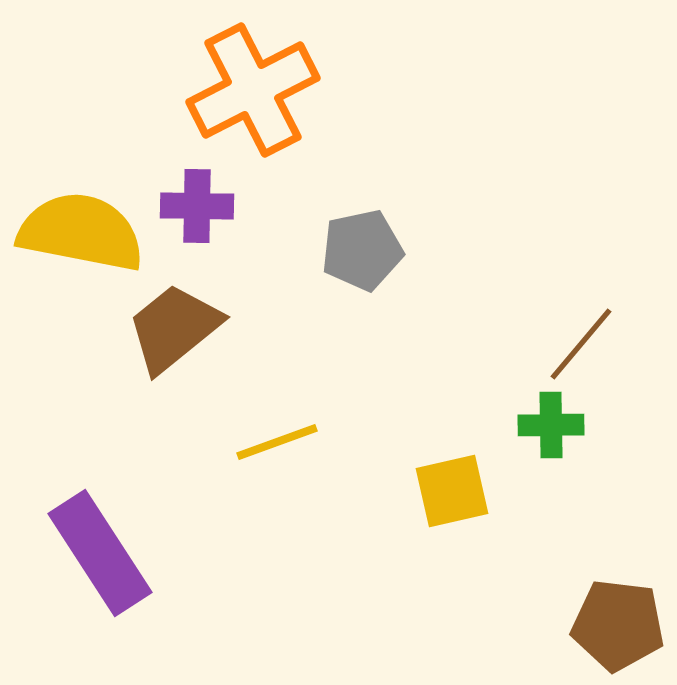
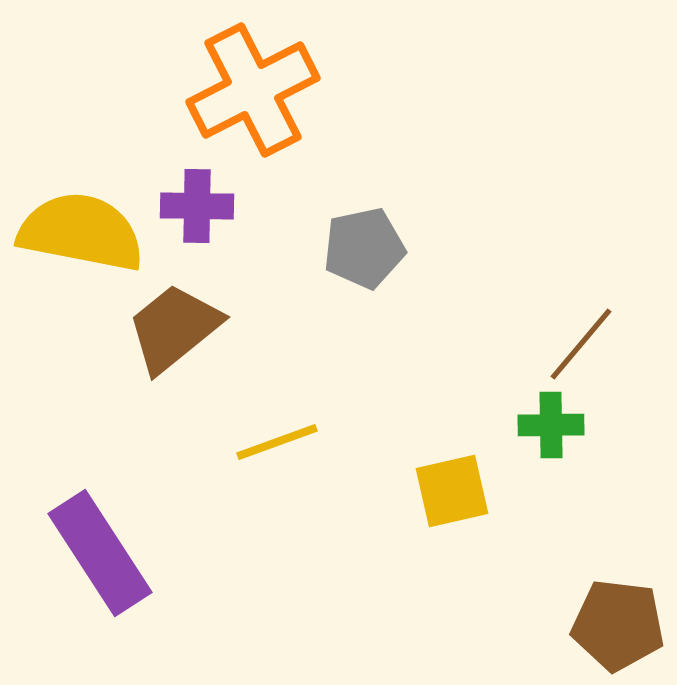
gray pentagon: moved 2 px right, 2 px up
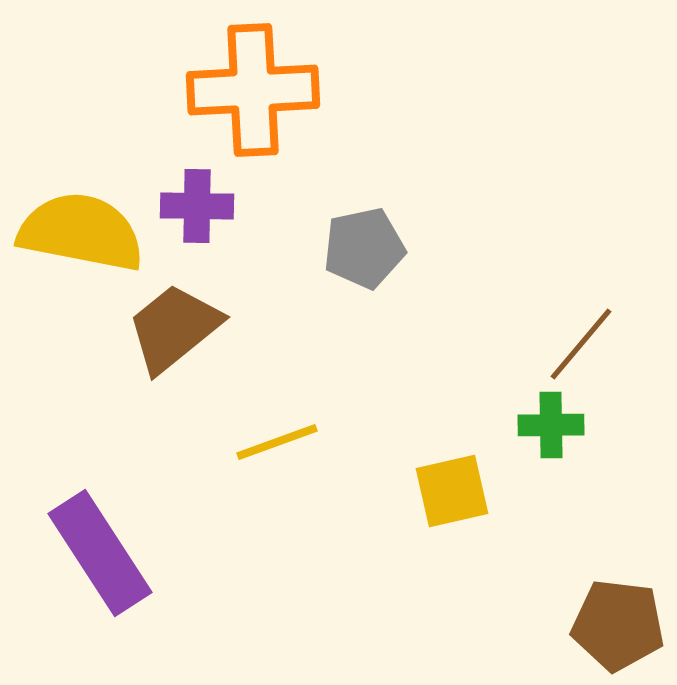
orange cross: rotated 24 degrees clockwise
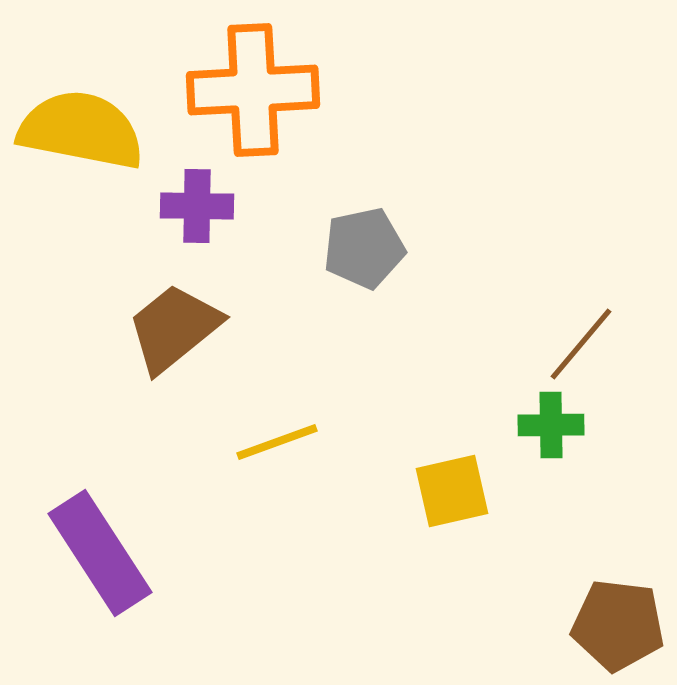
yellow semicircle: moved 102 px up
